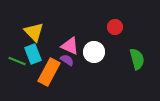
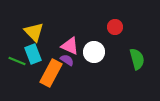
orange rectangle: moved 2 px right, 1 px down
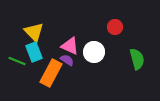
cyan rectangle: moved 1 px right, 2 px up
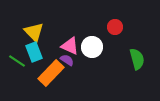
white circle: moved 2 px left, 5 px up
green line: rotated 12 degrees clockwise
orange rectangle: rotated 16 degrees clockwise
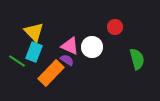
cyan rectangle: rotated 42 degrees clockwise
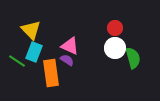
red circle: moved 1 px down
yellow triangle: moved 3 px left, 2 px up
white circle: moved 23 px right, 1 px down
green semicircle: moved 4 px left, 1 px up
orange rectangle: rotated 52 degrees counterclockwise
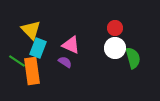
pink triangle: moved 1 px right, 1 px up
cyan rectangle: moved 4 px right, 4 px up
purple semicircle: moved 2 px left, 2 px down
orange rectangle: moved 19 px left, 2 px up
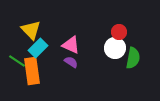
red circle: moved 4 px right, 4 px down
cyan rectangle: rotated 24 degrees clockwise
green semicircle: rotated 25 degrees clockwise
purple semicircle: moved 6 px right
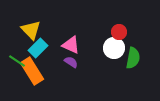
white circle: moved 1 px left
orange rectangle: rotated 24 degrees counterclockwise
